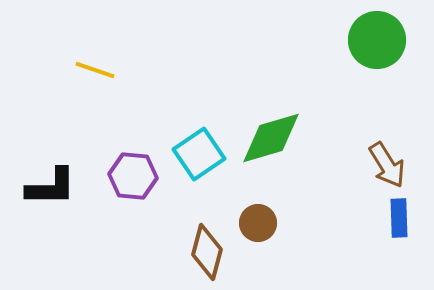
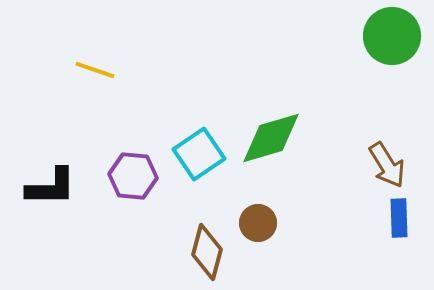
green circle: moved 15 px right, 4 px up
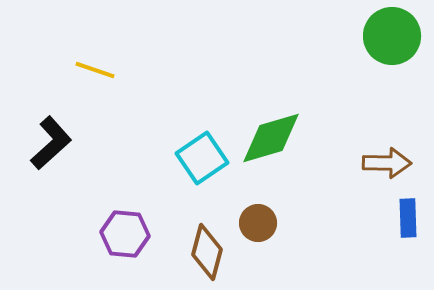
cyan square: moved 3 px right, 4 px down
brown arrow: moved 2 px up; rotated 57 degrees counterclockwise
purple hexagon: moved 8 px left, 58 px down
black L-shape: moved 44 px up; rotated 42 degrees counterclockwise
blue rectangle: moved 9 px right
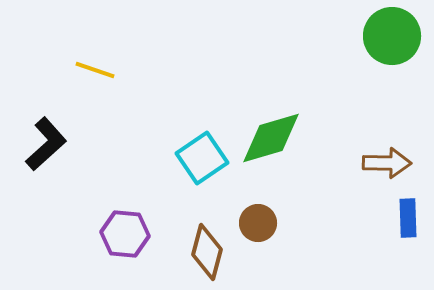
black L-shape: moved 5 px left, 1 px down
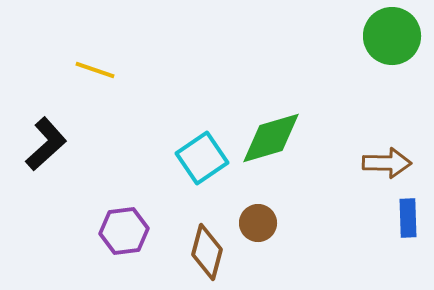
purple hexagon: moved 1 px left, 3 px up; rotated 12 degrees counterclockwise
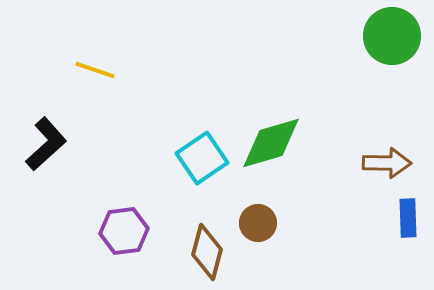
green diamond: moved 5 px down
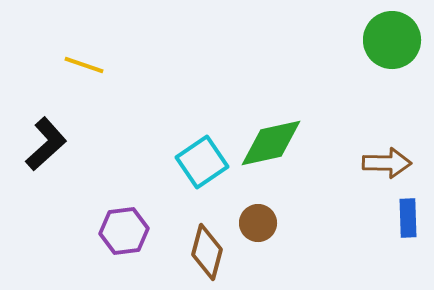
green circle: moved 4 px down
yellow line: moved 11 px left, 5 px up
green diamond: rotated 4 degrees clockwise
cyan square: moved 4 px down
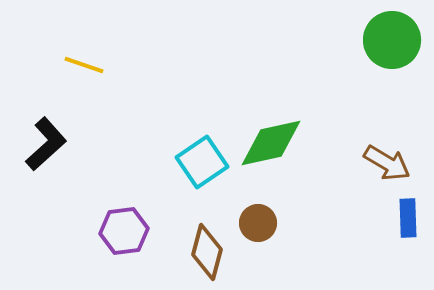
brown arrow: rotated 30 degrees clockwise
